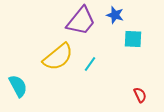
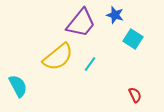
purple trapezoid: moved 2 px down
cyan square: rotated 30 degrees clockwise
red semicircle: moved 5 px left
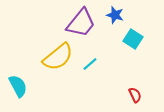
cyan line: rotated 14 degrees clockwise
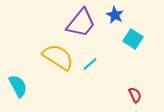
blue star: rotated 12 degrees clockwise
yellow semicircle: rotated 108 degrees counterclockwise
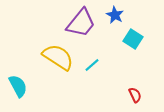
cyan line: moved 2 px right, 1 px down
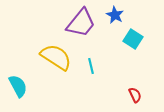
yellow semicircle: moved 2 px left
cyan line: moved 1 px left, 1 px down; rotated 63 degrees counterclockwise
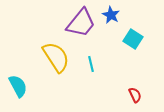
blue star: moved 4 px left
yellow semicircle: rotated 24 degrees clockwise
cyan line: moved 2 px up
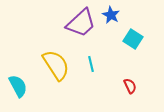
purple trapezoid: rotated 8 degrees clockwise
yellow semicircle: moved 8 px down
red semicircle: moved 5 px left, 9 px up
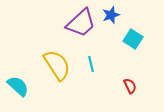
blue star: rotated 24 degrees clockwise
yellow semicircle: moved 1 px right
cyan semicircle: rotated 20 degrees counterclockwise
